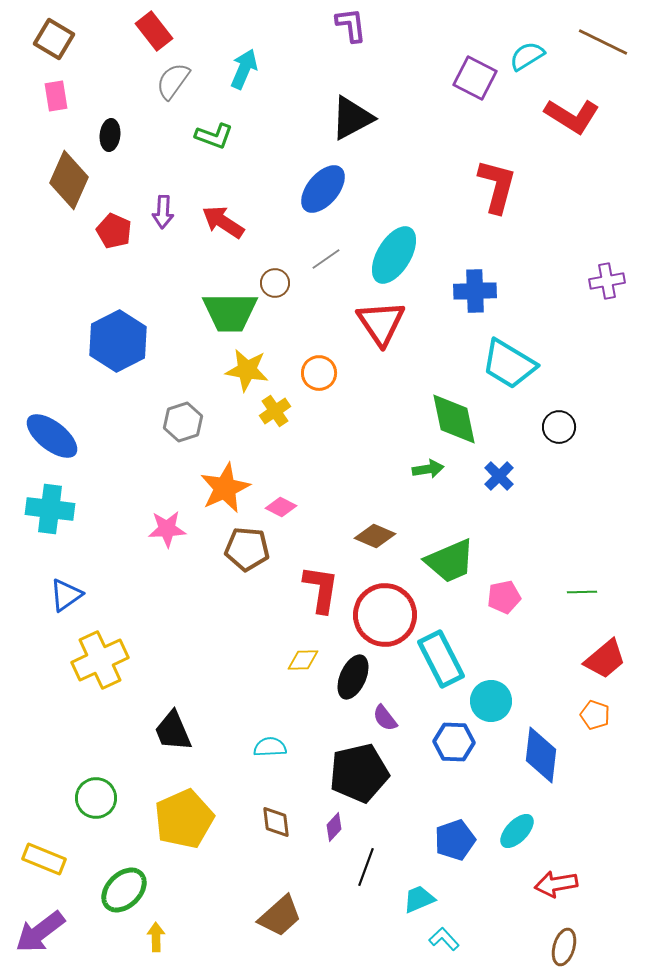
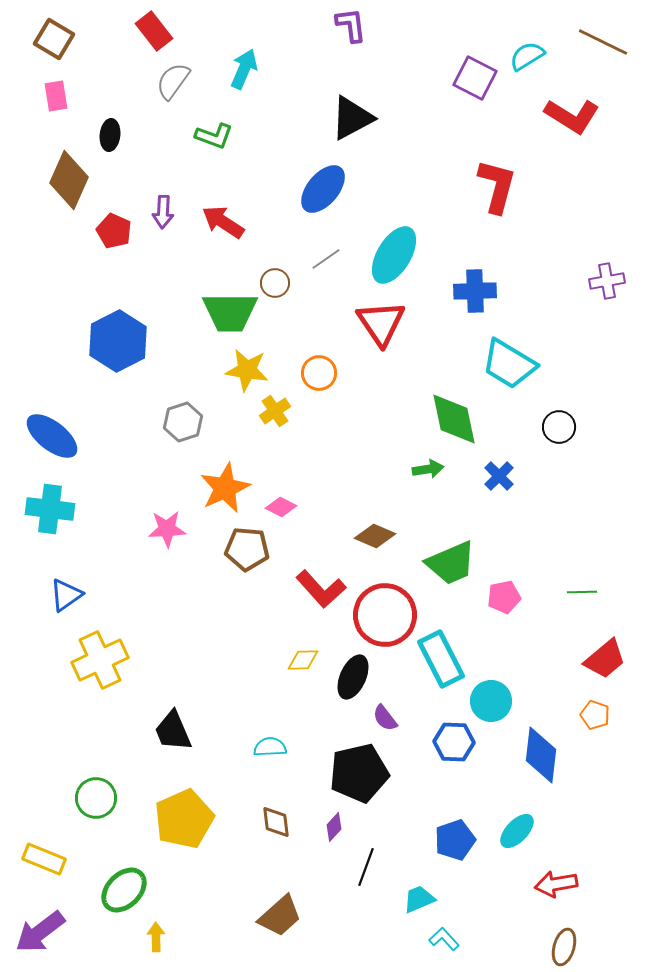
green trapezoid at (450, 561): moved 1 px right, 2 px down
red L-shape at (321, 589): rotated 129 degrees clockwise
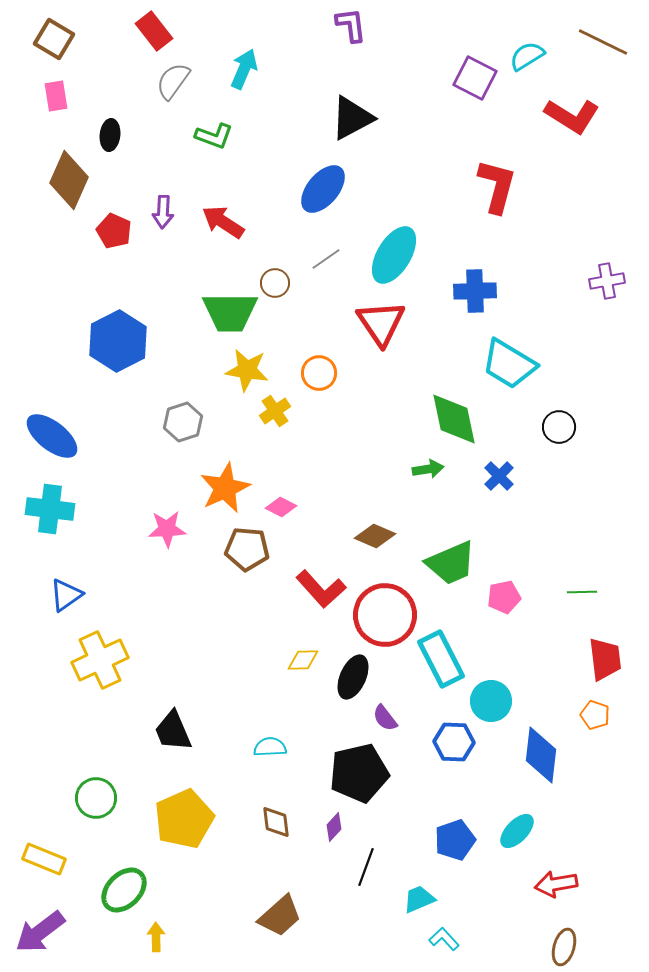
red trapezoid at (605, 659): rotated 57 degrees counterclockwise
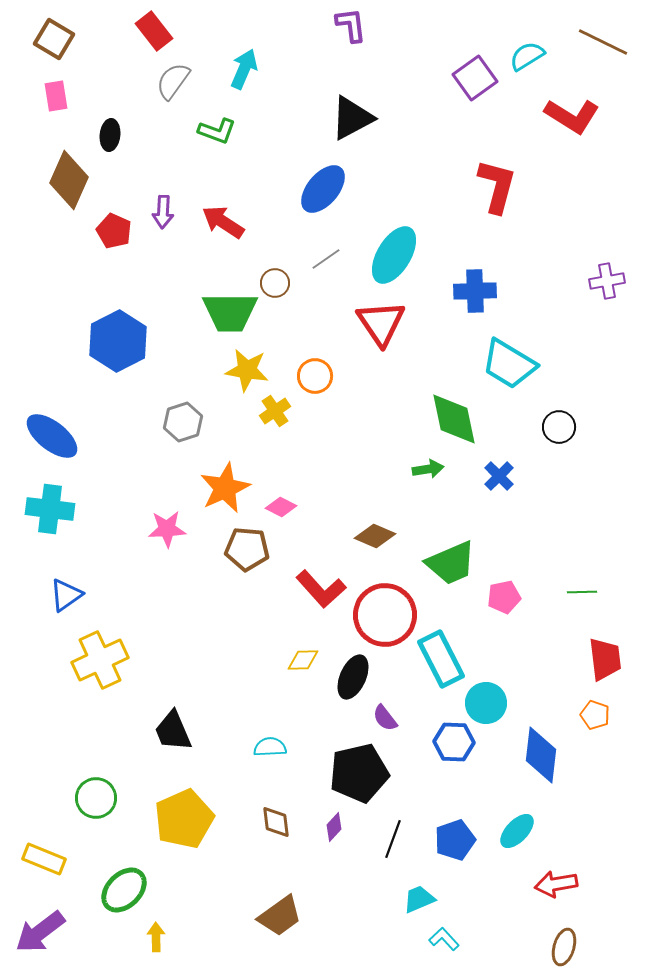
purple square at (475, 78): rotated 27 degrees clockwise
green L-shape at (214, 136): moved 3 px right, 5 px up
orange circle at (319, 373): moved 4 px left, 3 px down
cyan circle at (491, 701): moved 5 px left, 2 px down
black line at (366, 867): moved 27 px right, 28 px up
brown trapezoid at (280, 916): rotated 6 degrees clockwise
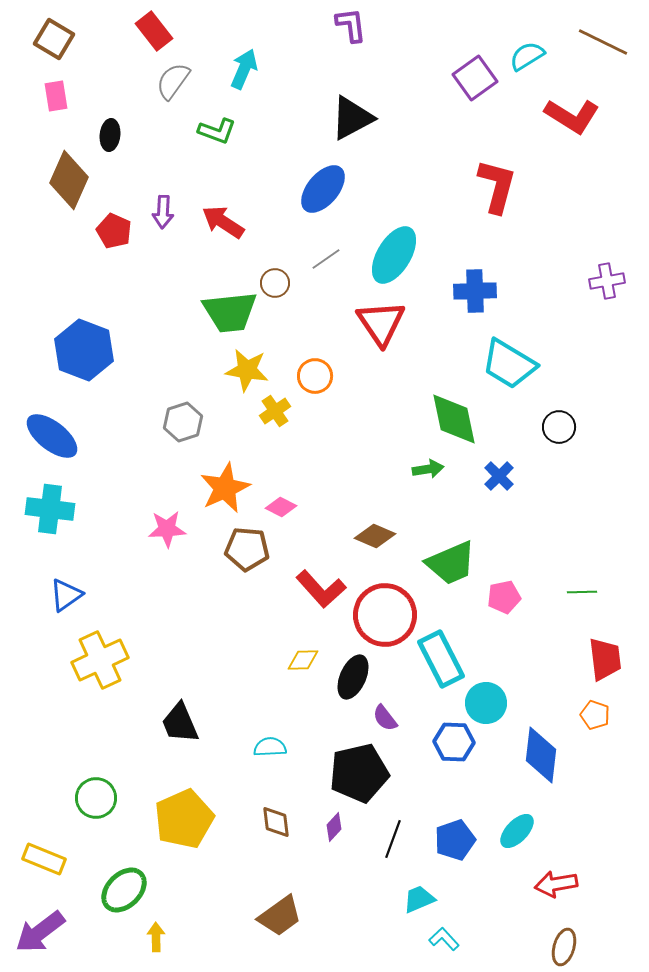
green trapezoid at (230, 312): rotated 6 degrees counterclockwise
blue hexagon at (118, 341): moved 34 px left, 9 px down; rotated 12 degrees counterclockwise
black trapezoid at (173, 731): moved 7 px right, 8 px up
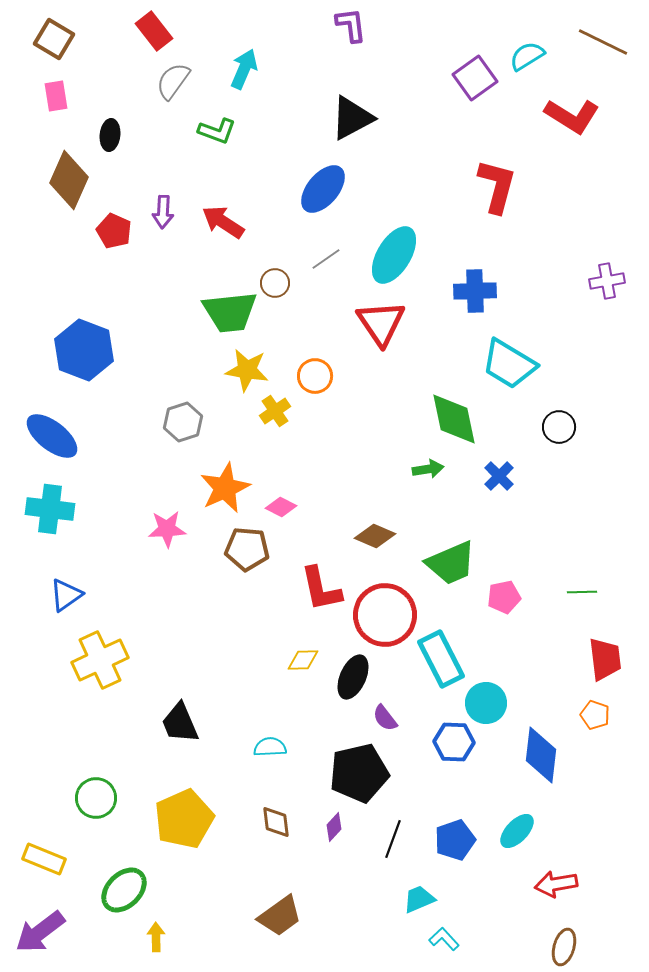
red L-shape at (321, 589): rotated 30 degrees clockwise
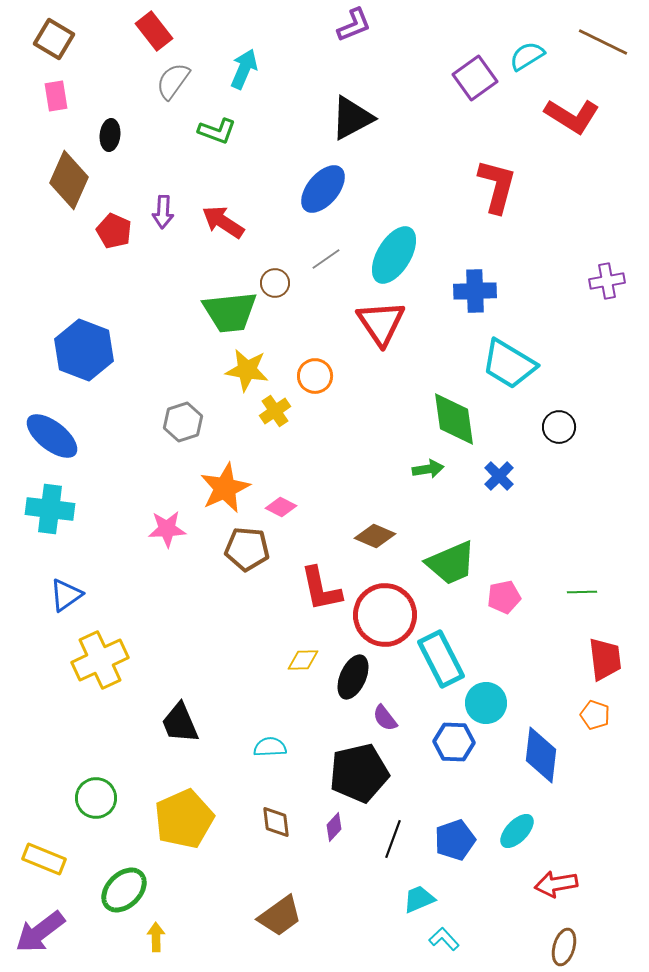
purple L-shape at (351, 25): moved 3 px right; rotated 75 degrees clockwise
green diamond at (454, 419): rotated 4 degrees clockwise
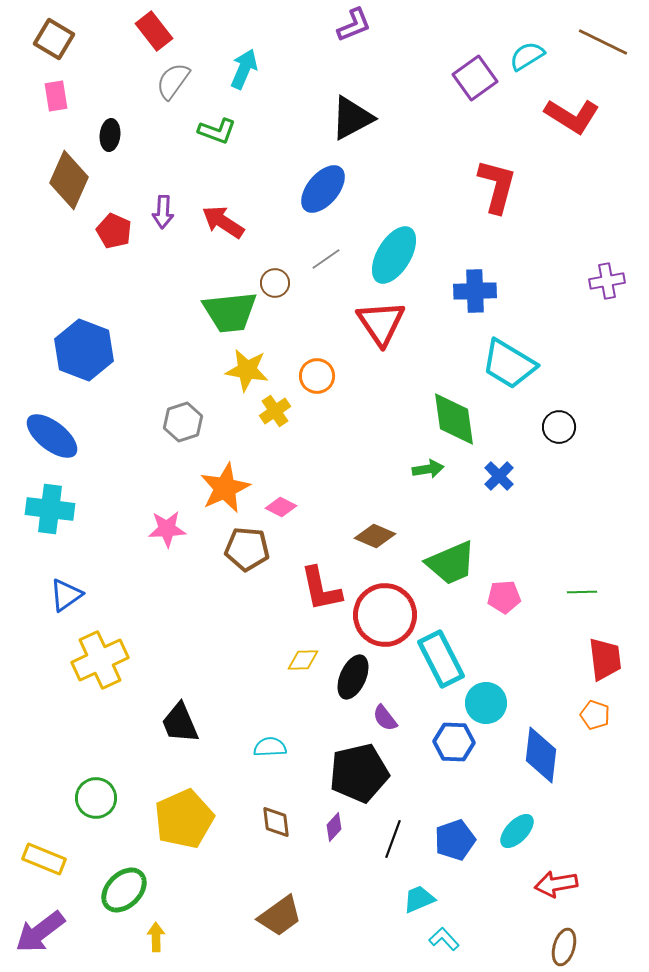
orange circle at (315, 376): moved 2 px right
pink pentagon at (504, 597): rotated 8 degrees clockwise
